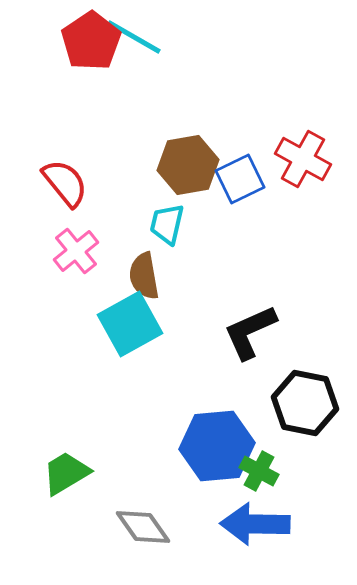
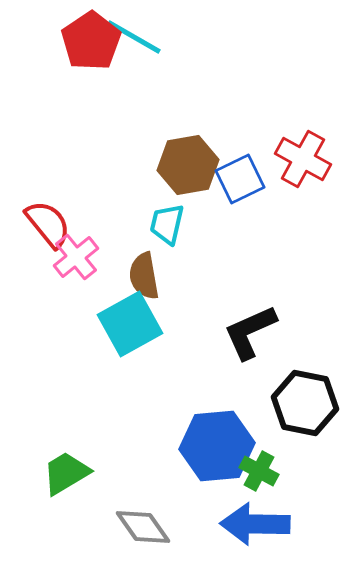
red semicircle: moved 17 px left, 41 px down
pink cross: moved 6 px down
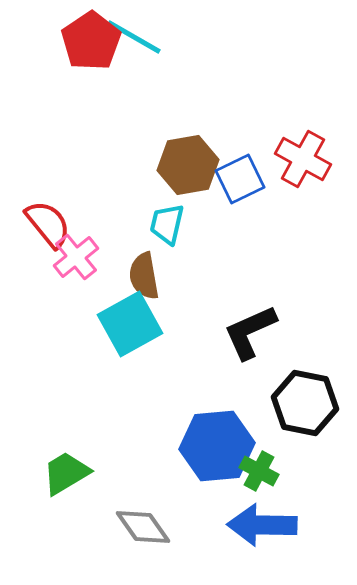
blue arrow: moved 7 px right, 1 px down
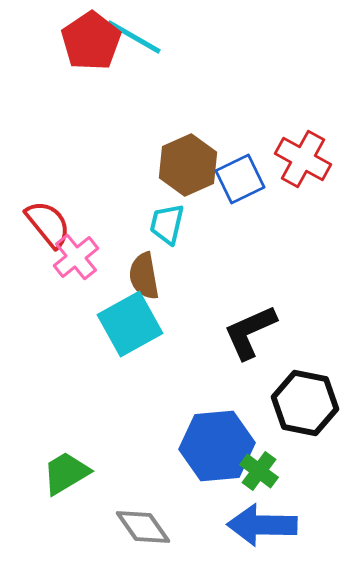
brown hexagon: rotated 14 degrees counterclockwise
green cross: rotated 9 degrees clockwise
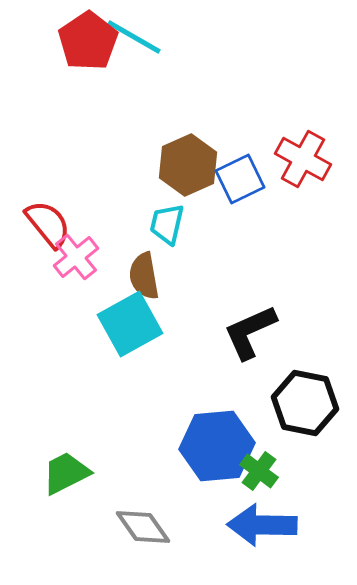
red pentagon: moved 3 px left
green trapezoid: rotated 4 degrees clockwise
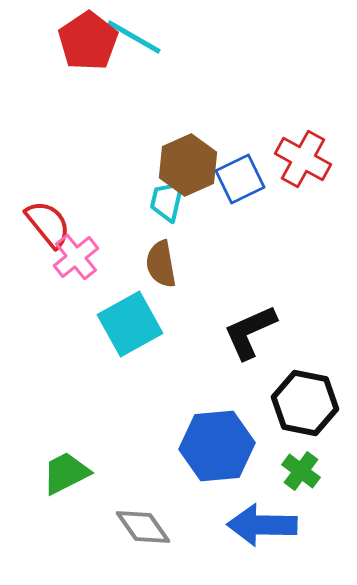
cyan trapezoid: moved 23 px up
brown semicircle: moved 17 px right, 12 px up
green cross: moved 42 px right
